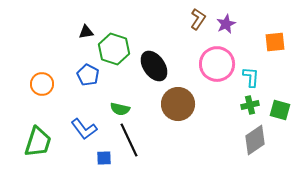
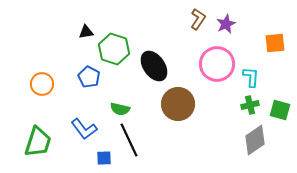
orange square: moved 1 px down
blue pentagon: moved 1 px right, 2 px down
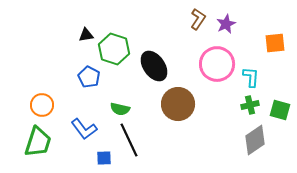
black triangle: moved 3 px down
orange circle: moved 21 px down
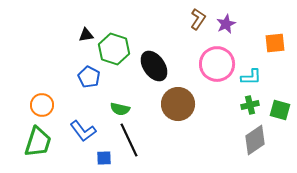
cyan L-shape: rotated 85 degrees clockwise
blue L-shape: moved 1 px left, 2 px down
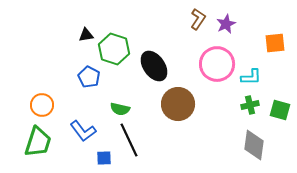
gray diamond: moved 1 px left, 5 px down; rotated 48 degrees counterclockwise
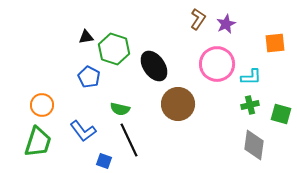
black triangle: moved 2 px down
green square: moved 1 px right, 4 px down
blue square: moved 3 px down; rotated 21 degrees clockwise
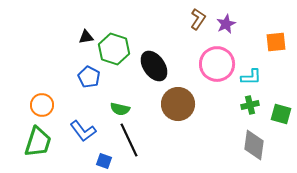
orange square: moved 1 px right, 1 px up
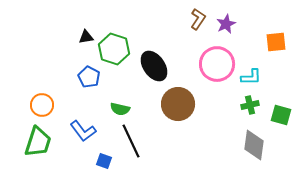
green square: moved 1 px down
black line: moved 2 px right, 1 px down
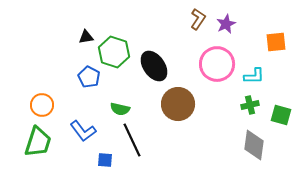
green hexagon: moved 3 px down
cyan L-shape: moved 3 px right, 1 px up
black line: moved 1 px right, 1 px up
blue square: moved 1 px right, 1 px up; rotated 14 degrees counterclockwise
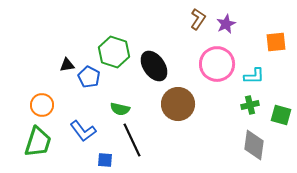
black triangle: moved 19 px left, 28 px down
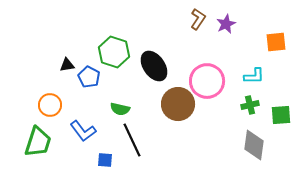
pink circle: moved 10 px left, 17 px down
orange circle: moved 8 px right
green square: rotated 20 degrees counterclockwise
